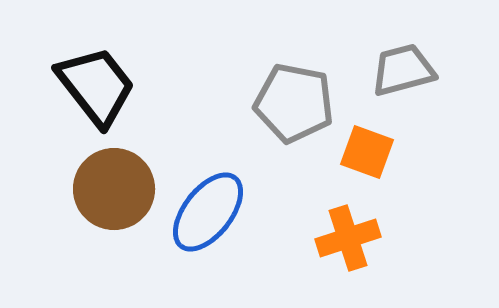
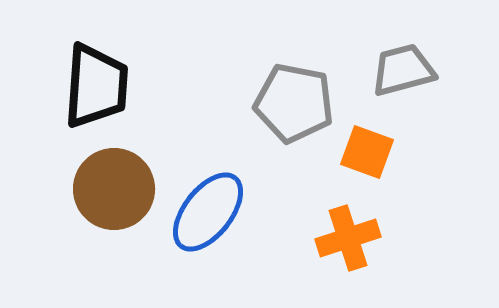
black trapezoid: rotated 42 degrees clockwise
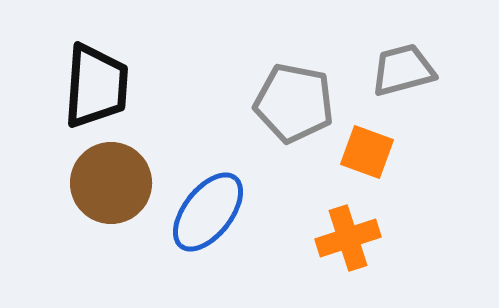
brown circle: moved 3 px left, 6 px up
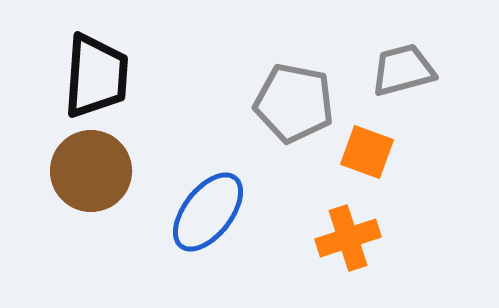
black trapezoid: moved 10 px up
brown circle: moved 20 px left, 12 px up
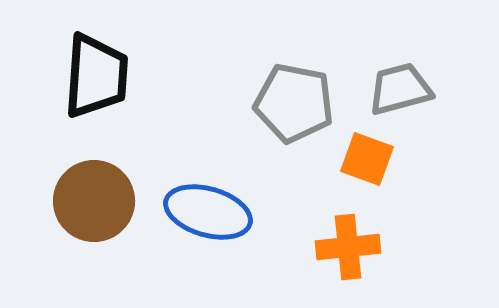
gray trapezoid: moved 3 px left, 19 px down
orange square: moved 7 px down
brown circle: moved 3 px right, 30 px down
blue ellipse: rotated 68 degrees clockwise
orange cross: moved 9 px down; rotated 12 degrees clockwise
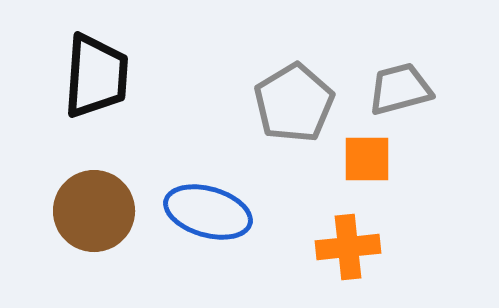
gray pentagon: rotated 30 degrees clockwise
orange square: rotated 20 degrees counterclockwise
brown circle: moved 10 px down
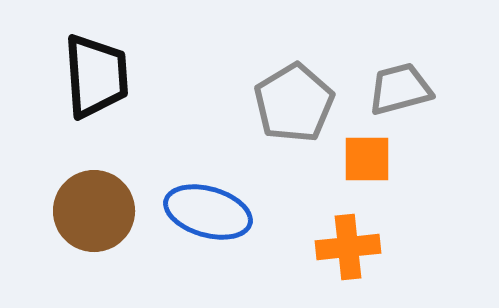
black trapezoid: rotated 8 degrees counterclockwise
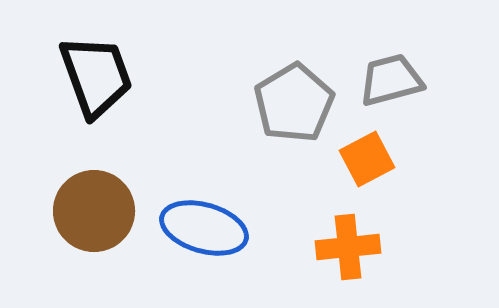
black trapezoid: rotated 16 degrees counterclockwise
gray trapezoid: moved 9 px left, 9 px up
orange square: rotated 28 degrees counterclockwise
blue ellipse: moved 4 px left, 16 px down
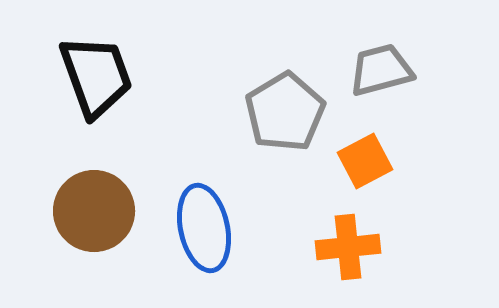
gray trapezoid: moved 10 px left, 10 px up
gray pentagon: moved 9 px left, 9 px down
orange square: moved 2 px left, 2 px down
blue ellipse: rotated 62 degrees clockwise
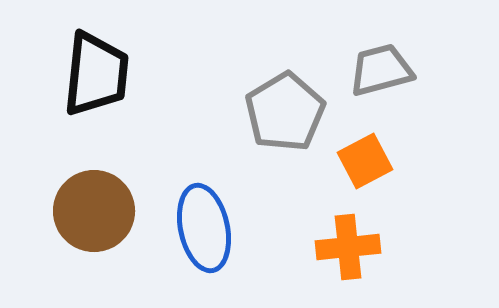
black trapezoid: moved 2 px up; rotated 26 degrees clockwise
